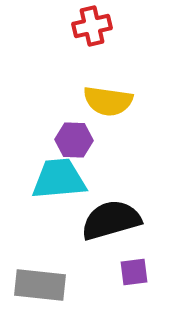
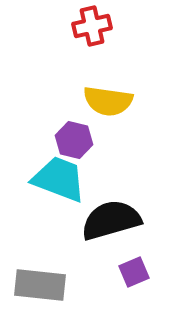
purple hexagon: rotated 12 degrees clockwise
cyan trapezoid: rotated 26 degrees clockwise
purple square: rotated 16 degrees counterclockwise
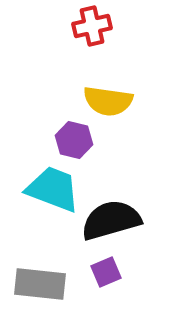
cyan trapezoid: moved 6 px left, 10 px down
purple square: moved 28 px left
gray rectangle: moved 1 px up
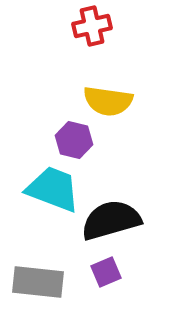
gray rectangle: moved 2 px left, 2 px up
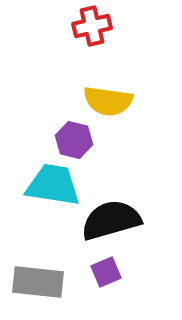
cyan trapezoid: moved 4 px up; rotated 12 degrees counterclockwise
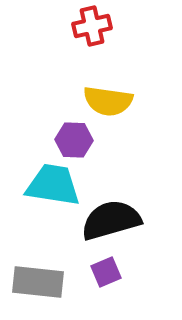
purple hexagon: rotated 12 degrees counterclockwise
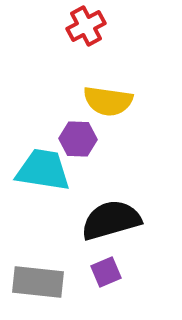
red cross: moved 6 px left; rotated 15 degrees counterclockwise
purple hexagon: moved 4 px right, 1 px up
cyan trapezoid: moved 10 px left, 15 px up
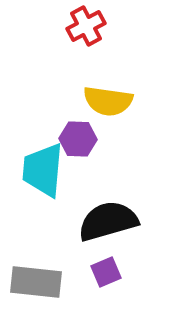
cyan trapezoid: rotated 94 degrees counterclockwise
black semicircle: moved 3 px left, 1 px down
gray rectangle: moved 2 px left
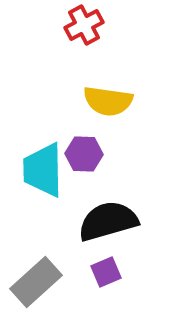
red cross: moved 2 px left, 1 px up
purple hexagon: moved 6 px right, 15 px down
cyan trapezoid: rotated 6 degrees counterclockwise
gray rectangle: rotated 48 degrees counterclockwise
